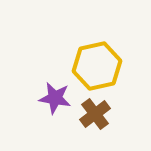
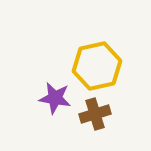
brown cross: rotated 20 degrees clockwise
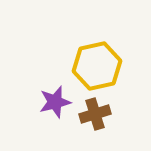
purple star: moved 4 px down; rotated 24 degrees counterclockwise
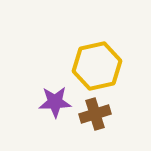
purple star: rotated 12 degrees clockwise
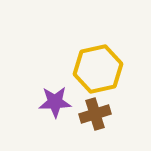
yellow hexagon: moved 1 px right, 3 px down
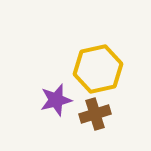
purple star: moved 1 px right, 2 px up; rotated 12 degrees counterclockwise
